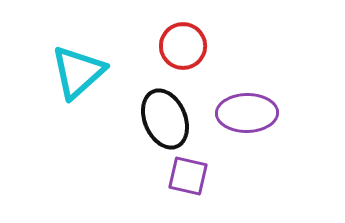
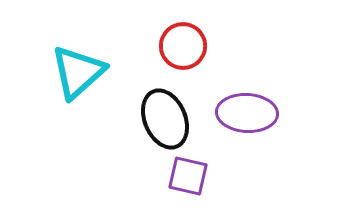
purple ellipse: rotated 4 degrees clockwise
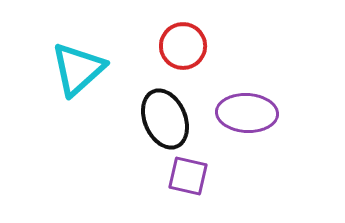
cyan triangle: moved 3 px up
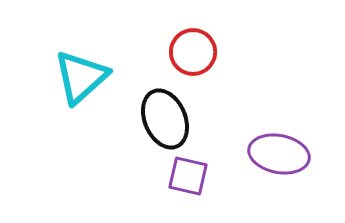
red circle: moved 10 px right, 6 px down
cyan triangle: moved 3 px right, 8 px down
purple ellipse: moved 32 px right, 41 px down; rotated 8 degrees clockwise
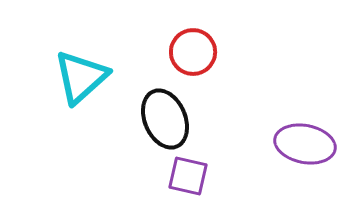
purple ellipse: moved 26 px right, 10 px up
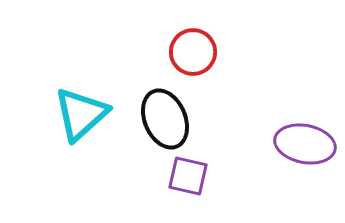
cyan triangle: moved 37 px down
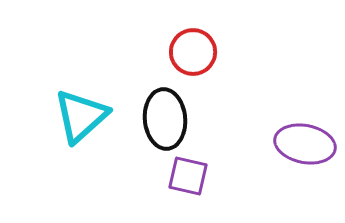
cyan triangle: moved 2 px down
black ellipse: rotated 18 degrees clockwise
